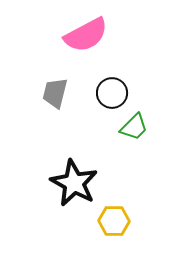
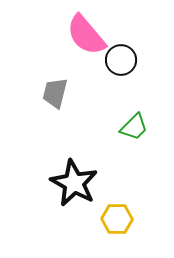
pink semicircle: rotated 78 degrees clockwise
black circle: moved 9 px right, 33 px up
yellow hexagon: moved 3 px right, 2 px up
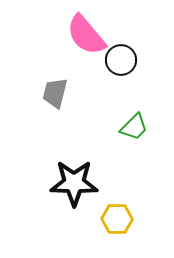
black star: rotated 27 degrees counterclockwise
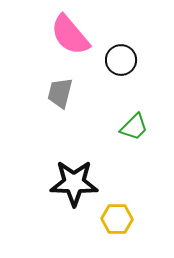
pink semicircle: moved 16 px left
gray trapezoid: moved 5 px right
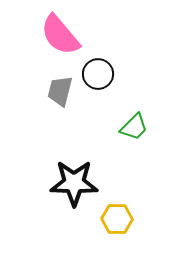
pink semicircle: moved 10 px left
black circle: moved 23 px left, 14 px down
gray trapezoid: moved 2 px up
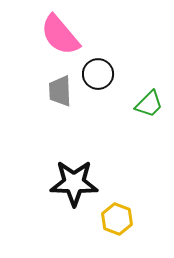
gray trapezoid: rotated 16 degrees counterclockwise
green trapezoid: moved 15 px right, 23 px up
yellow hexagon: rotated 20 degrees clockwise
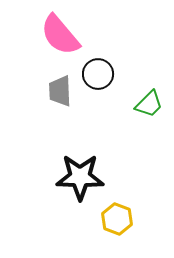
black star: moved 6 px right, 6 px up
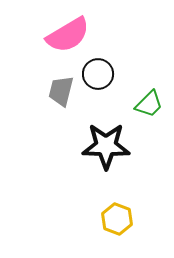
pink semicircle: moved 8 px right; rotated 81 degrees counterclockwise
gray trapezoid: moved 1 px right; rotated 16 degrees clockwise
black star: moved 26 px right, 31 px up
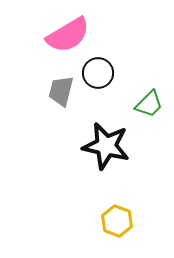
black circle: moved 1 px up
black star: rotated 12 degrees clockwise
yellow hexagon: moved 2 px down
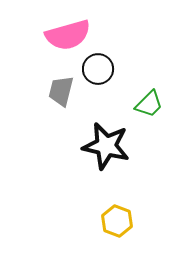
pink semicircle: rotated 15 degrees clockwise
black circle: moved 4 px up
